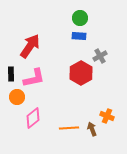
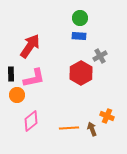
orange circle: moved 2 px up
pink diamond: moved 2 px left, 3 px down
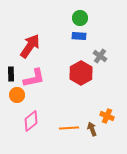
gray cross: rotated 24 degrees counterclockwise
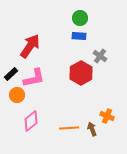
black rectangle: rotated 48 degrees clockwise
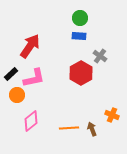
orange cross: moved 5 px right, 1 px up
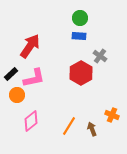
orange line: moved 2 px up; rotated 54 degrees counterclockwise
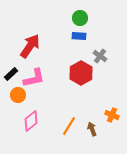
orange circle: moved 1 px right
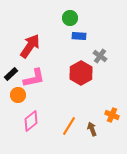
green circle: moved 10 px left
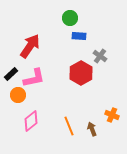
orange line: rotated 54 degrees counterclockwise
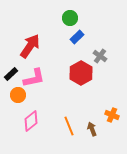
blue rectangle: moved 2 px left, 1 px down; rotated 48 degrees counterclockwise
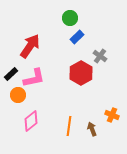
orange line: rotated 30 degrees clockwise
